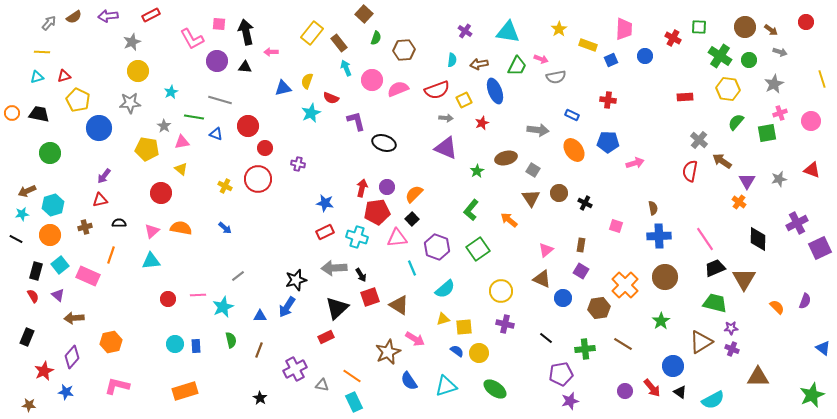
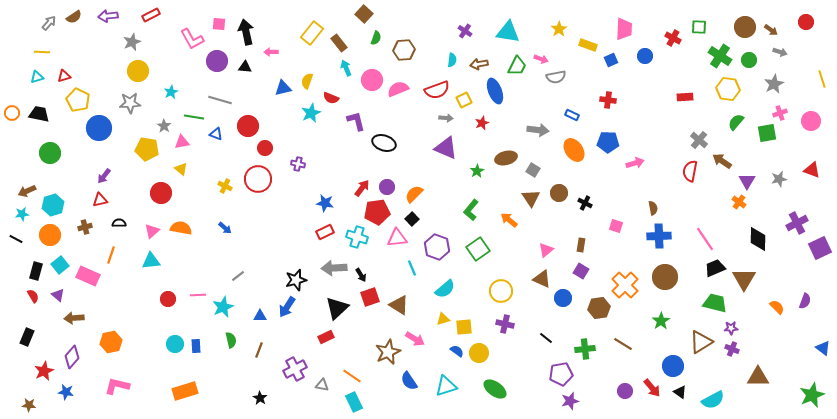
red arrow at (362, 188): rotated 24 degrees clockwise
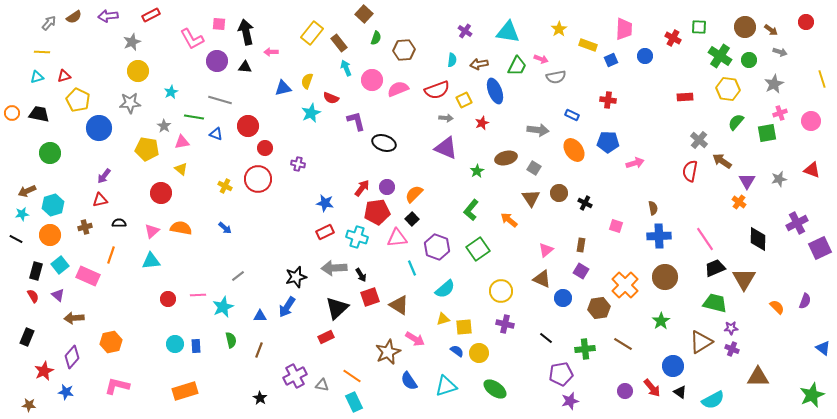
gray square at (533, 170): moved 1 px right, 2 px up
black star at (296, 280): moved 3 px up
purple cross at (295, 369): moved 7 px down
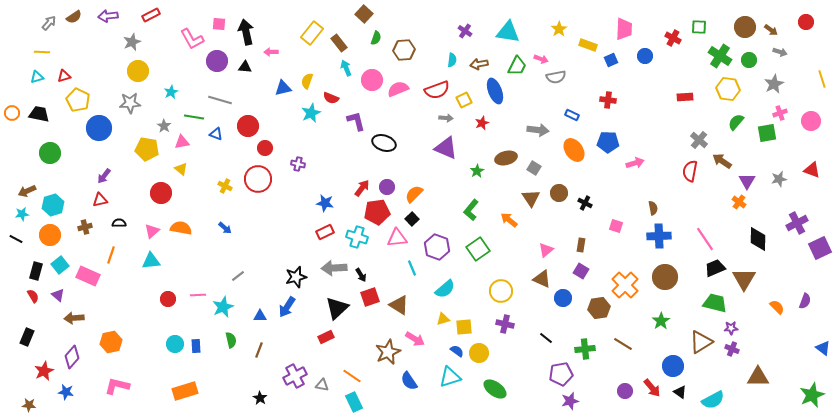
cyan triangle at (446, 386): moved 4 px right, 9 px up
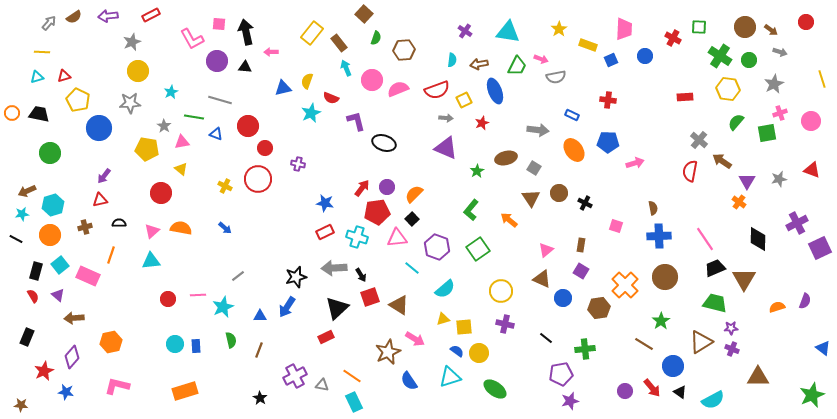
cyan line at (412, 268): rotated 28 degrees counterclockwise
orange semicircle at (777, 307): rotated 63 degrees counterclockwise
brown line at (623, 344): moved 21 px right
brown star at (29, 405): moved 8 px left
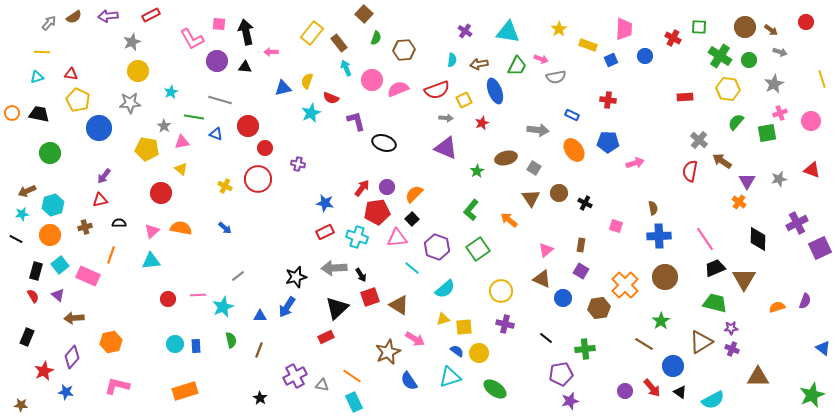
red triangle at (64, 76): moved 7 px right, 2 px up; rotated 24 degrees clockwise
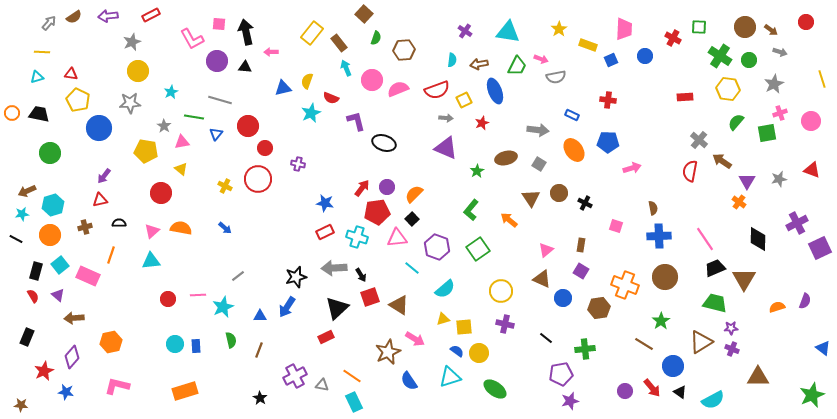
blue triangle at (216, 134): rotated 48 degrees clockwise
yellow pentagon at (147, 149): moved 1 px left, 2 px down
pink arrow at (635, 163): moved 3 px left, 5 px down
gray square at (534, 168): moved 5 px right, 4 px up
orange cross at (625, 285): rotated 24 degrees counterclockwise
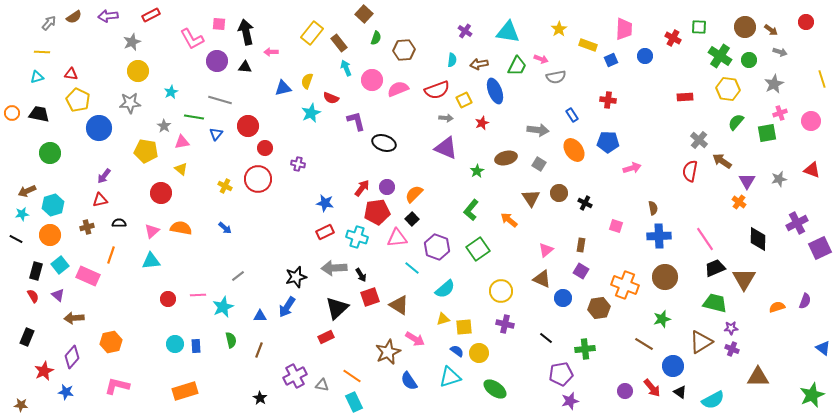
blue rectangle at (572, 115): rotated 32 degrees clockwise
brown cross at (85, 227): moved 2 px right
green star at (661, 321): moved 1 px right, 2 px up; rotated 18 degrees clockwise
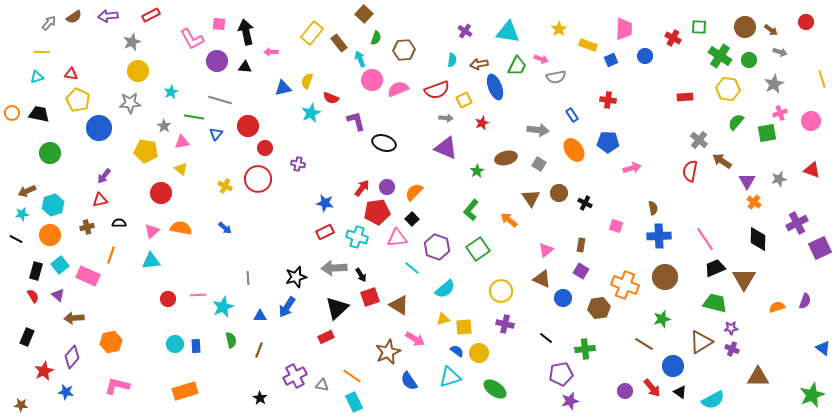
cyan arrow at (346, 68): moved 14 px right, 9 px up
blue ellipse at (495, 91): moved 4 px up
orange semicircle at (414, 194): moved 2 px up
orange cross at (739, 202): moved 15 px right
gray line at (238, 276): moved 10 px right, 2 px down; rotated 56 degrees counterclockwise
